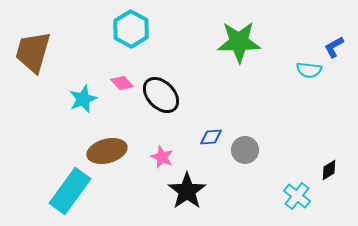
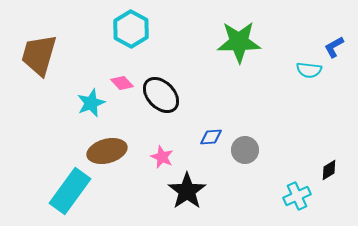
brown trapezoid: moved 6 px right, 3 px down
cyan star: moved 8 px right, 4 px down
cyan cross: rotated 28 degrees clockwise
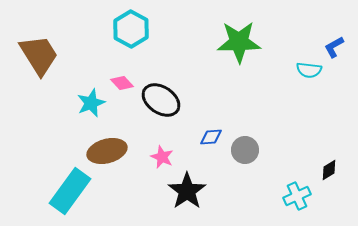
brown trapezoid: rotated 132 degrees clockwise
black ellipse: moved 5 px down; rotated 12 degrees counterclockwise
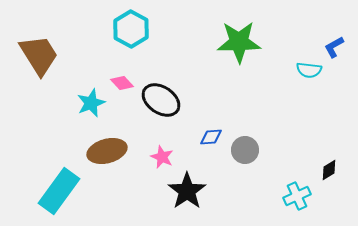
cyan rectangle: moved 11 px left
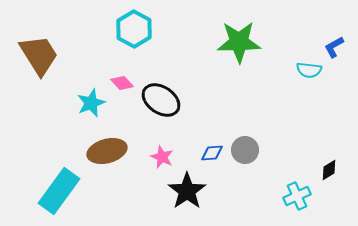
cyan hexagon: moved 3 px right
blue diamond: moved 1 px right, 16 px down
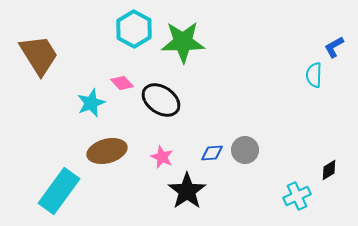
green star: moved 56 px left
cyan semicircle: moved 5 px right, 5 px down; rotated 85 degrees clockwise
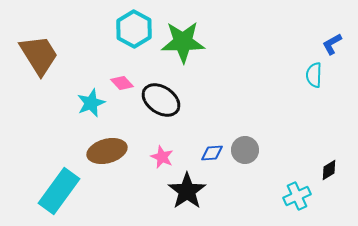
blue L-shape: moved 2 px left, 3 px up
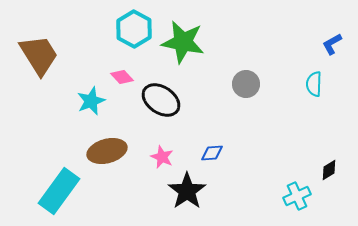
green star: rotated 12 degrees clockwise
cyan semicircle: moved 9 px down
pink diamond: moved 6 px up
cyan star: moved 2 px up
gray circle: moved 1 px right, 66 px up
